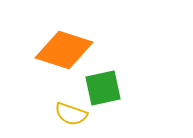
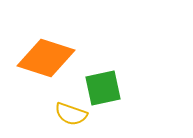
orange diamond: moved 18 px left, 8 px down
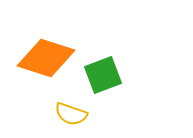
green square: moved 13 px up; rotated 9 degrees counterclockwise
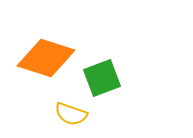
green square: moved 1 px left, 3 px down
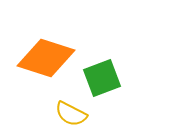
yellow semicircle: rotated 8 degrees clockwise
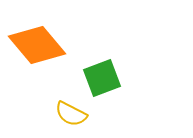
orange diamond: moved 9 px left, 13 px up; rotated 32 degrees clockwise
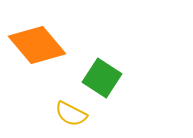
green square: rotated 36 degrees counterclockwise
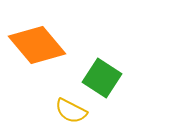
yellow semicircle: moved 3 px up
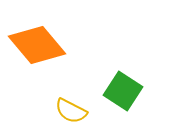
green square: moved 21 px right, 13 px down
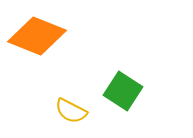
orange diamond: moved 9 px up; rotated 28 degrees counterclockwise
